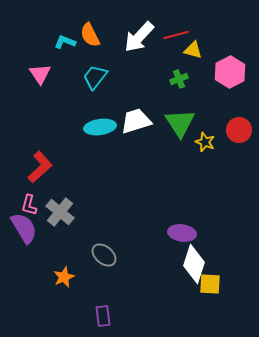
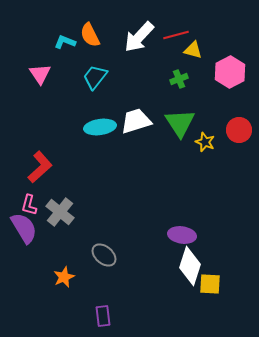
purple ellipse: moved 2 px down
white diamond: moved 4 px left, 2 px down
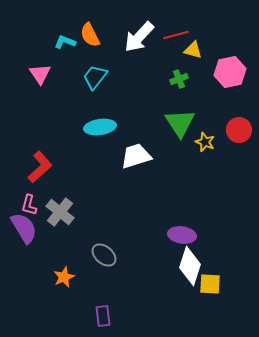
pink hexagon: rotated 16 degrees clockwise
white trapezoid: moved 35 px down
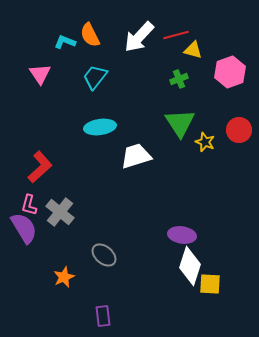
pink hexagon: rotated 8 degrees counterclockwise
